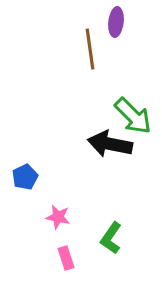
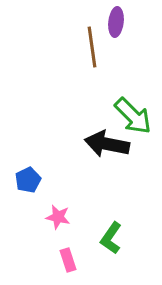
brown line: moved 2 px right, 2 px up
black arrow: moved 3 px left
blue pentagon: moved 3 px right, 3 px down
pink rectangle: moved 2 px right, 2 px down
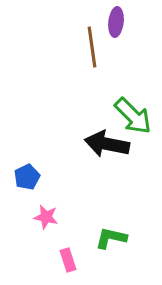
blue pentagon: moved 1 px left, 3 px up
pink star: moved 12 px left
green L-shape: rotated 68 degrees clockwise
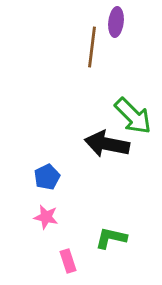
brown line: rotated 15 degrees clockwise
blue pentagon: moved 20 px right
pink rectangle: moved 1 px down
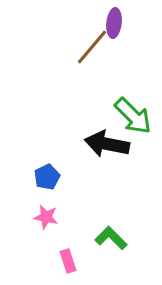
purple ellipse: moved 2 px left, 1 px down
brown line: rotated 33 degrees clockwise
green L-shape: rotated 32 degrees clockwise
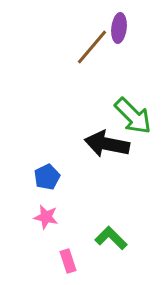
purple ellipse: moved 5 px right, 5 px down
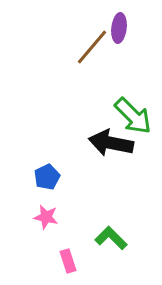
black arrow: moved 4 px right, 1 px up
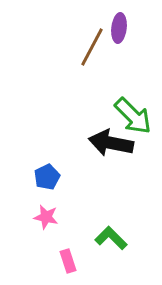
brown line: rotated 12 degrees counterclockwise
